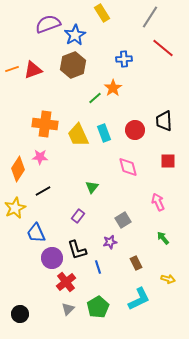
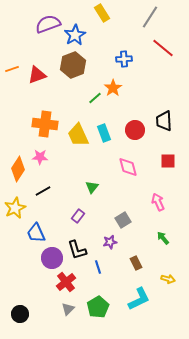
red triangle: moved 4 px right, 5 px down
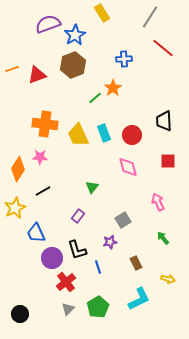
red circle: moved 3 px left, 5 px down
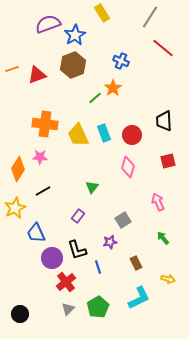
blue cross: moved 3 px left, 2 px down; rotated 28 degrees clockwise
red square: rotated 14 degrees counterclockwise
pink diamond: rotated 30 degrees clockwise
cyan L-shape: moved 1 px up
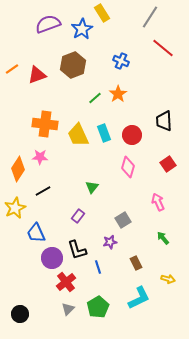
blue star: moved 7 px right, 6 px up
orange line: rotated 16 degrees counterclockwise
orange star: moved 5 px right, 6 px down
red square: moved 3 px down; rotated 21 degrees counterclockwise
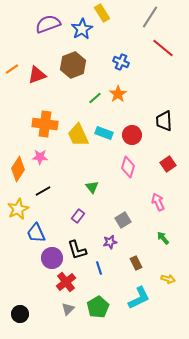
blue cross: moved 1 px down
cyan rectangle: rotated 48 degrees counterclockwise
green triangle: rotated 16 degrees counterclockwise
yellow star: moved 3 px right, 1 px down
blue line: moved 1 px right, 1 px down
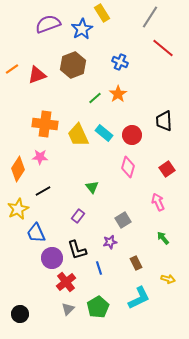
blue cross: moved 1 px left
cyan rectangle: rotated 18 degrees clockwise
red square: moved 1 px left, 5 px down
